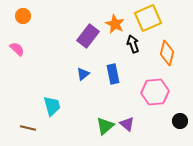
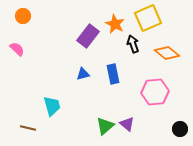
orange diamond: rotated 65 degrees counterclockwise
blue triangle: rotated 24 degrees clockwise
black circle: moved 8 px down
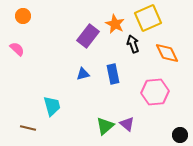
orange diamond: rotated 25 degrees clockwise
black circle: moved 6 px down
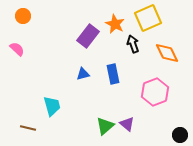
pink hexagon: rotated 16 degrees counterclockwise
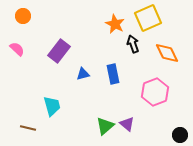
purple rectangle: moved 29 px left, 15 px down
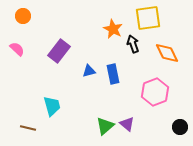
yellow square: rotated 16 degrees clockwise
orange star: moved 2 px left, 5 px down
blue triangle: moved 6 px right, 3 px up
black circle: moved 8 px up
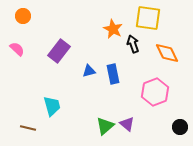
yellow square: rotated 16 degrees clockwise
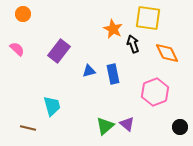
orange circle: moved 2 px up
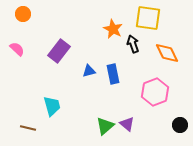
black circle: moved 2 px up
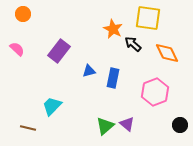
black arrow: rotated 30 degrees counterclockwise
blue rectangle: moved 4 px down; rotated 24 degrees clockwise
cyan trapezoid: rotated 120 degrees counterclockwise
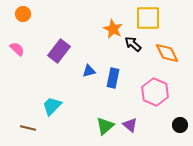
yellow square: rotated 8 degrees counterclockwise
pink hexagon: rotated 16 degrees counterclockwise
purple triangle: moved 3 px right, 1 px down
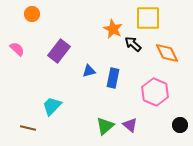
orange circle: moved 9 px right
